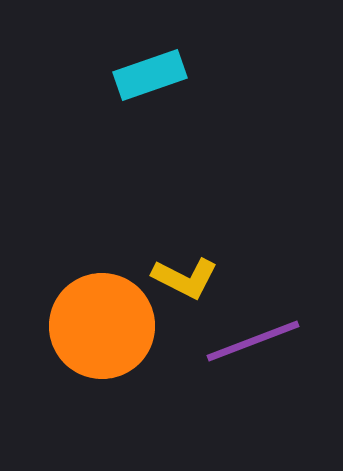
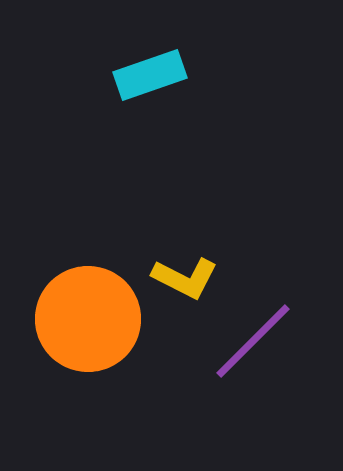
orange circle: moved 14 px left, 7 px up
purple line: rotated 24 degrees counterclockwise
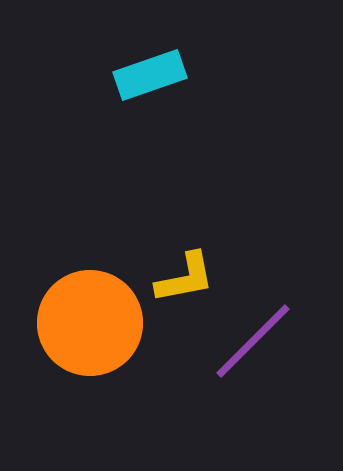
yellow L-shape: rotated 38 degrees counterclockwise
orange circle: moved 2 px right, 4 px down
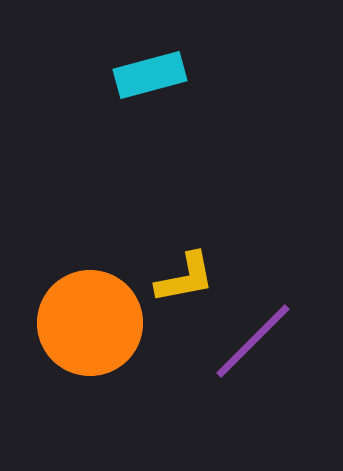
cyan rectangle: rotated 4 degrees clockwise
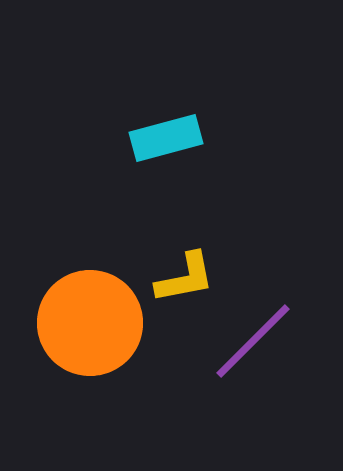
cyan rectangle: moved 16 px right, 63 px down
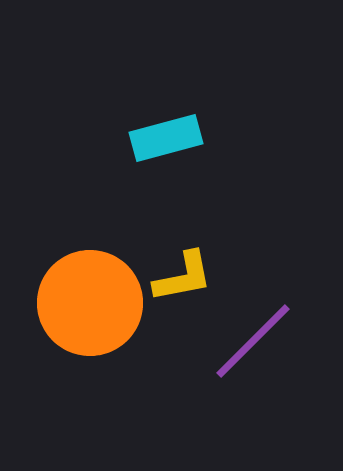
yellow L-shape: moved 2 px left, 1 px up
orange circle: moved 20 px up
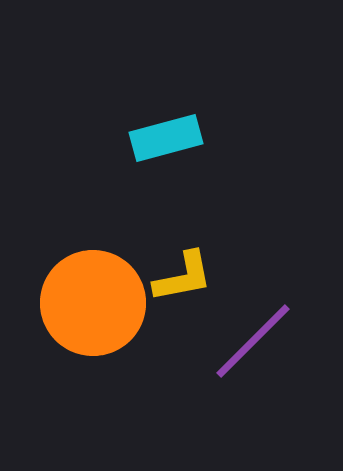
orange circle: moved 3 px right
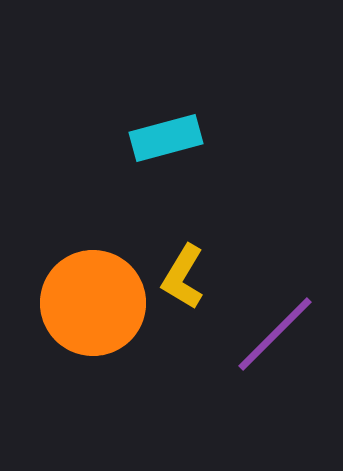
yellow L-shape: rotated 132 degrees clockwise
purple line: moved 22 px right, 7 px up
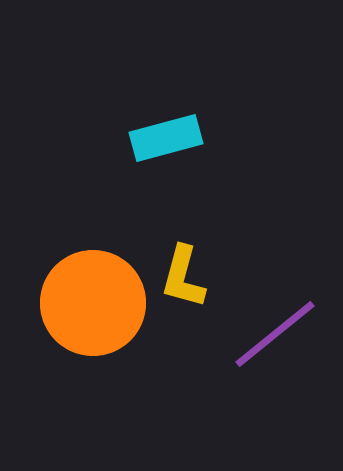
yellow L-shape: rotated 16 degrees counterclockwise
purple line: rotated 6 degrees clockwise
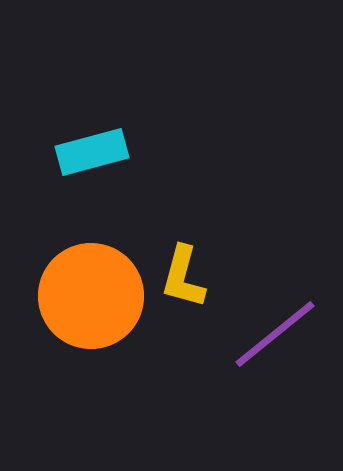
cyan rectangle: moved 74 px left, 14 px down
orange circle: moved 2 px left, 7 px up
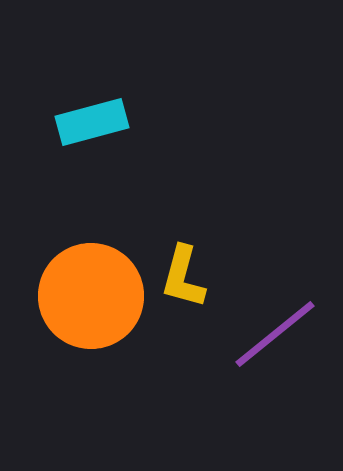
cyan rectangle: moved 30 px up
